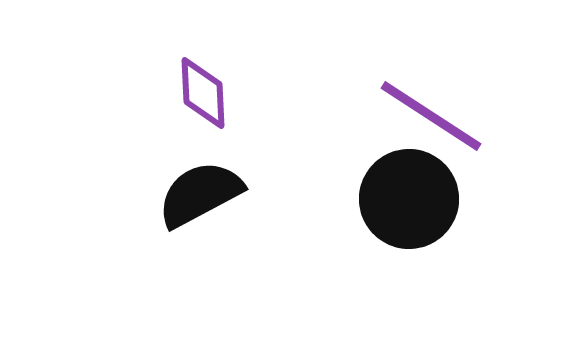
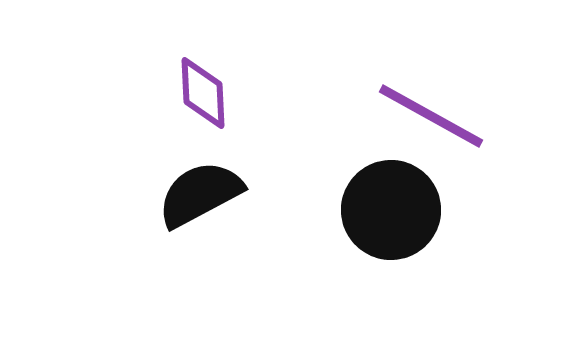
purple line: rotated 4 degrees counterclockwise
black circle: moved 18 px left, 11 px down
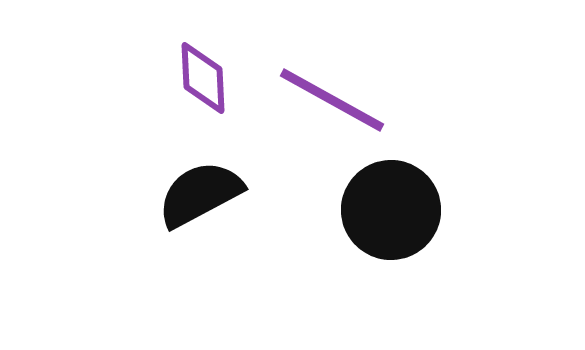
purple diamond: moved 15 px up
purple line: moved 99 px left, 16 px up
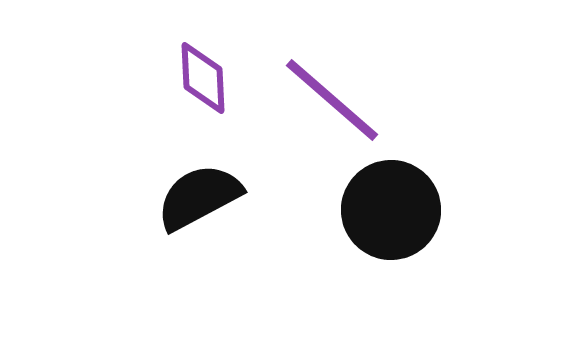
purple line: rotated 12 degrees clockwise
black semicircle: moved 1 px left, 3 px down
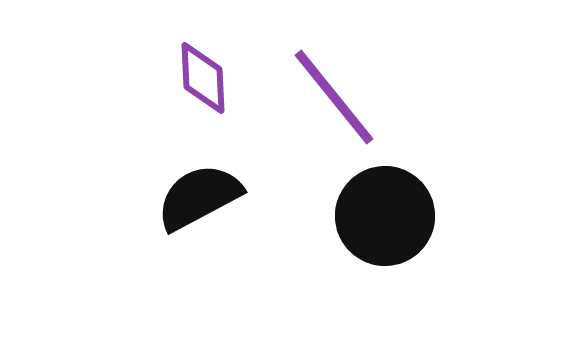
purple line: moved 2 px right, 3 px up; rotated 10 degrees clockwise
black circle: moved 6 px left, 6 px down
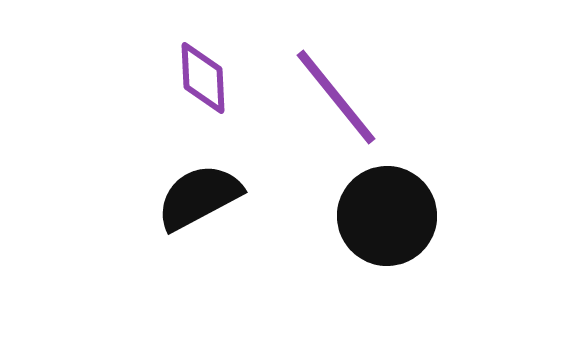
purple line: moved 2 px right
black circle: moved 2 px right
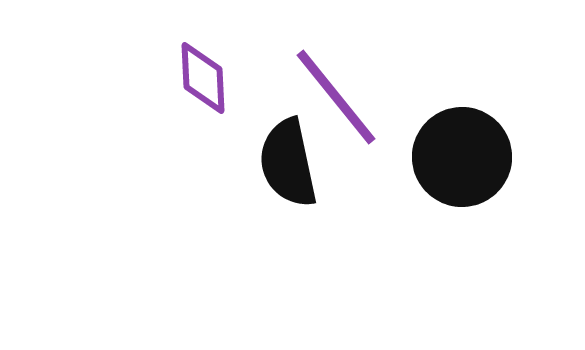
black semicircle: moved 89 px right, 34 px up; rotated 74 degrees counterclockwise
black circle: moved 75 px right, 59 px up
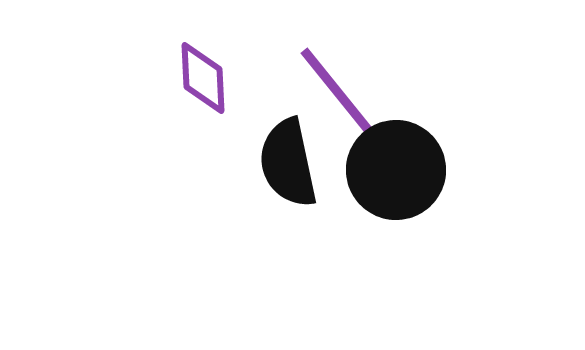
purple line: moved 4 px right, 2 px up
black circle: moved 66 px left, 13 px down
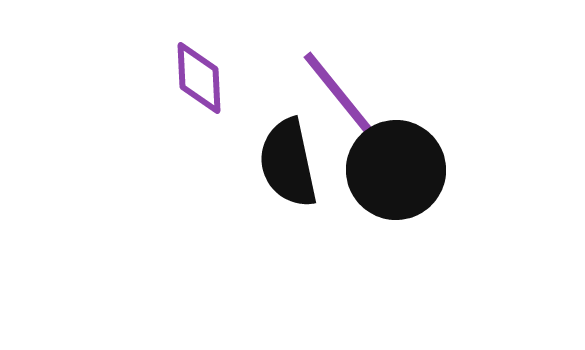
purple diamond: moved 4 px left
purple line: moved 3 px right, 4 px down
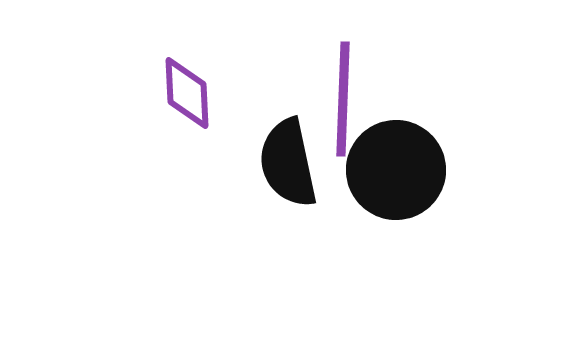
purple diamond: moved 12 px left, 15 px down
purple line: rotated 41 degrees clockwise
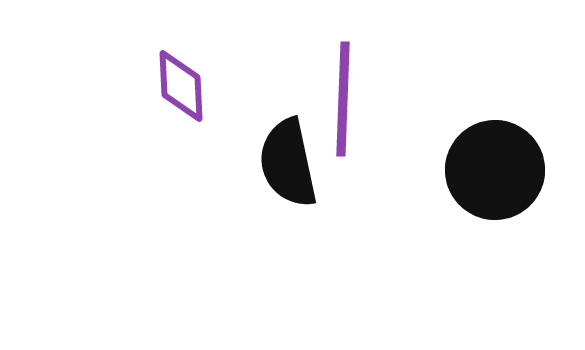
purple diamond: moved 6 px left, 7 px up
black circle: moved 99 px right
